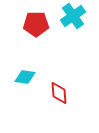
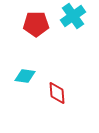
cyan diamond: moved 1 px up
red diamond: moved 2 px left
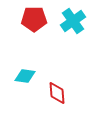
cyan cross: moved 5 px down
red pentagon: moved 2 px left, 5 px up
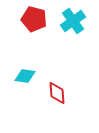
red pentagon: rotated 15 degrees clockwise
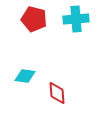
cyan cross: moved 3 px right, 2 px up; rotated 30 degrees clockwise
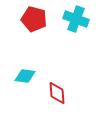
cyan cross: rotated 25 degrees clockwise
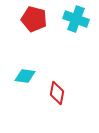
red diamond: rotated 15 degrees clockwise
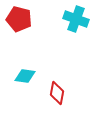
red pentagon: moved 15 px left
